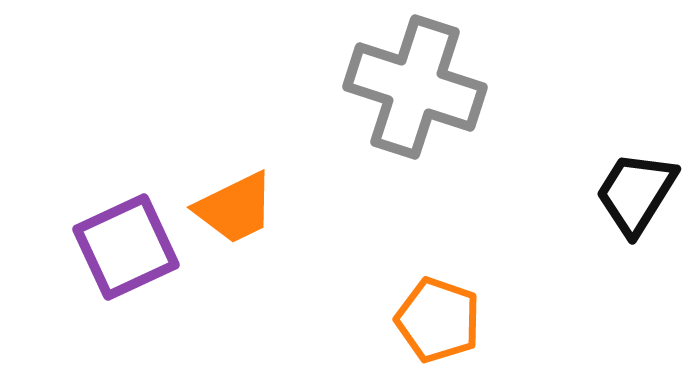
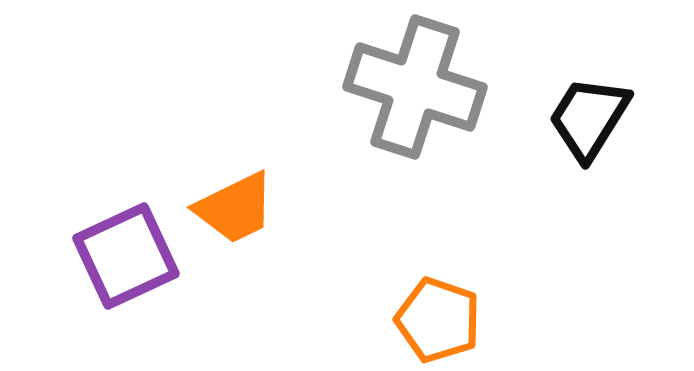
black trapezoid: moved 47 px left, 75 px up
purple square: moved 9 px down
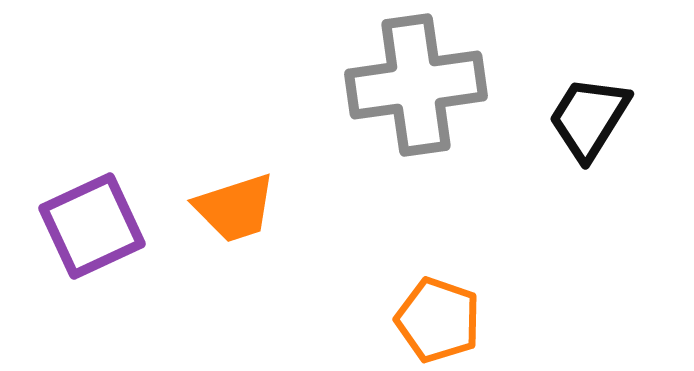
gray cross: moved 1 px right, 2 px up; rotated 26 degrees counterclockwise
orange trapezoid: rotated 8 degrees clockwise
purple square: moved 34 px left, 30 px up
